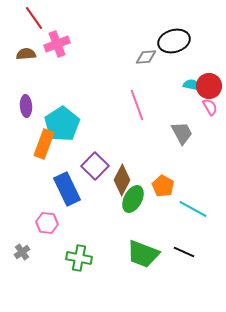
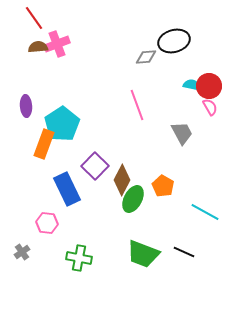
brown semicircle: moved 12 px right, 7 px up
cyan line: moved 12 px right, 3 px down
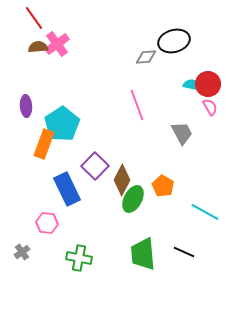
pink cross: rotated 15 degrees counterclockwise
red circle: moved 1 px left, 2 px up
green trapezoid: rotated 64 degrees clockwise
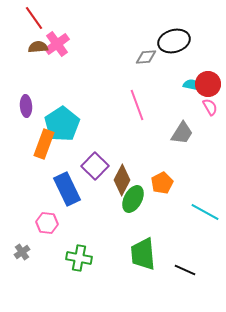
gray trapezoid: rotated 60 degrees clockwise
orange pentagon: moved 1 px left, 3 px up; rotated 15 degrees clockwise
black line: moved 1 px right, 18 px down
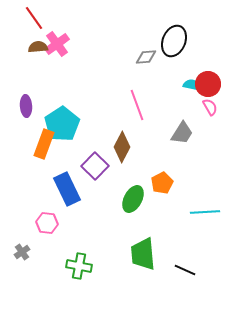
black ellipse: rotated 52 degrees counterclockwise
brown diamond: moved 33 px up
cyan line: rotated 32 degrees counterclockwise
green cross: moved 8 px down
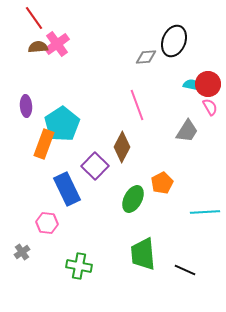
gray trapezoid: moved 5 px right, 2 px up
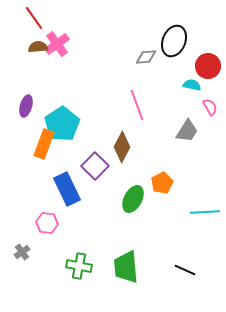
red circle: moved 18 px up
purple ellipse: rotated 20 degrees clockwise
green trapezoid: moved 17 px left, 13 px down
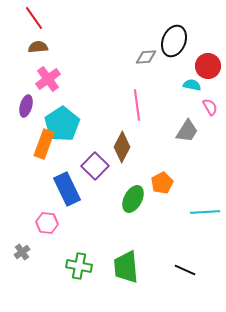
pink cross: moved 9 px left, 35 px down
pink line: rotated 12 degrees clockwise
